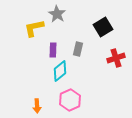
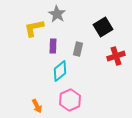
purple rectangle: moved 4 px up
red cross: moved 2 px up
orange arrow: rotated 24 degrees counterclockwise
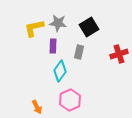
gray star: moved 1 px right, 9 px down; rotated 24 degrees counterclockwise
black square: moved 14 px left
gray rectangle: moved 1 px right, 3 px down
red cross: moved 3 px right, 2 px up
cyan diamond: rotated 15 degrees counterclockwise
orange arrow: moved 1 px down
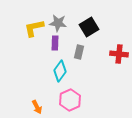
purple rectangle: moved 2 px right, 3 px up
red cross: rotated 24 degrees clockwise
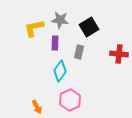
gray star: moved 2 px right, 3 px up
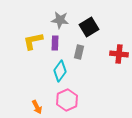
yellow L-shape: moved 1 px left, 13 px down
pink hexagon: moved 3 px left
